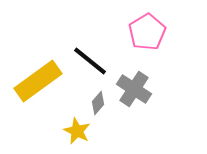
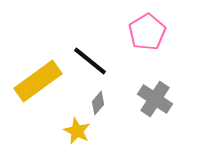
gray cross: moved 21 px right, 10 px down
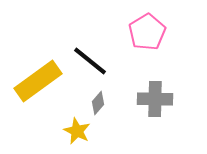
gray cross: rotated 32 degrees counterclockwise
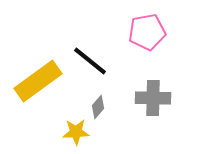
pink pentagon: rotated 21 degrees clockwise
gray cross: moved 2 px left, 1 px up
gray diamond: moved 4 px down
yellow star: moved 1 px left, 1 px down; rotated 28 degrees counterclockwise
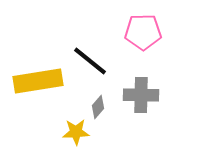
pink pentagon: moved 4 px left; rotated 9 degrees clockwise
yellow rectangle: rotated 27 degrees clockwise
gray cross: moved 12 px left, 3 px up
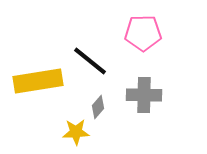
pink pentagon: moved 1 px down
gray cross: moved 3 px right
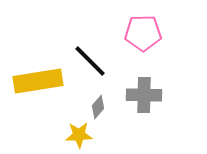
black line: rotated 6 degrees clockwise
yellow star: moved 3 px right, 3 px down
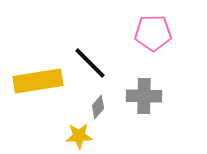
pink pentagon: moved 10 px right
black line: moved 2 px down
gray cross: moved 1 px down
yellow star: moved 1 px down
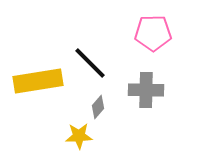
gray cross: moved 2 px right, 6 px up
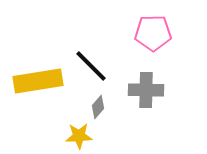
black line: moved 1 px right, 3 px down
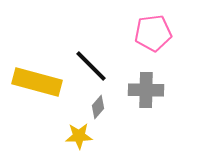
pink pentagon: rotated 6 degrees counterclockwise
yellow rectangle: moved 1 px left, 1 px down; rotated 24 degrees clockwise
